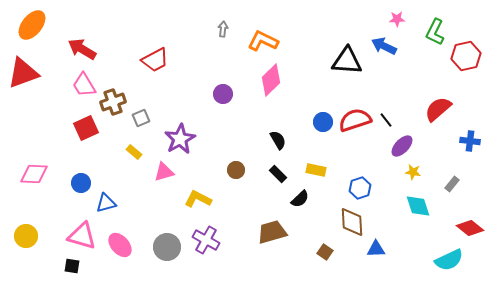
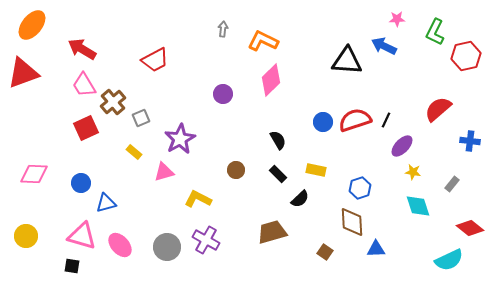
brown cross at (113, 102): rotated 20 degrees counterclockwise
black line at (386, 120): rotated 63 degrees clockwise
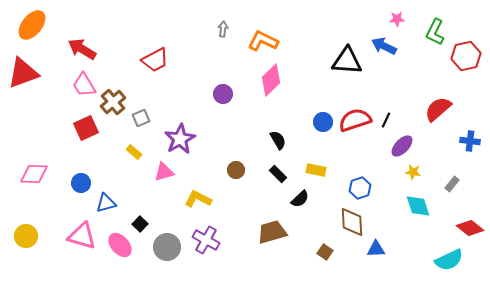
black square at (72, 266): moved 68 px right, 42 px up; rotated 35 degrees clockwise
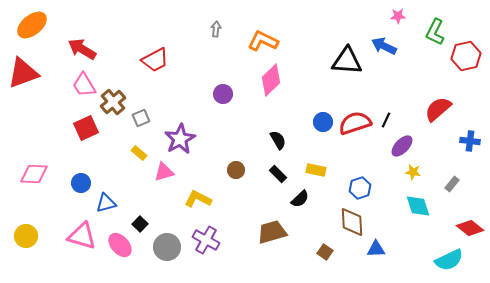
pink star at (397, 19): moved 1 px right, 3 px up
orange ellipse at (32, 25): rotated 12 degrees clockwise
gray arrow at (223, 29): moved 7 px left
red semicircle at (355, 120): moved 3 px down
yellow rectangle at (134, 152): moved 5 px right, 1 px down
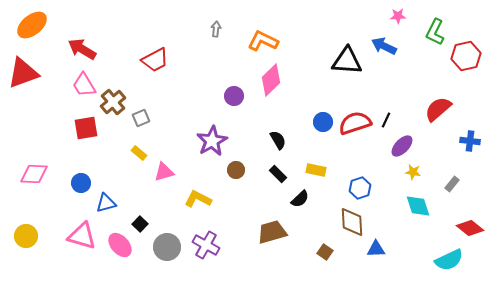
purple circle at (223, 94): moved 11 px right, 2 px down
red square at (86, 128): rotated 15 degrees clockwise
purple star at (180, 139): moved 32 px right, 2 px down
purple cross at (206, 240): moved 5 px down
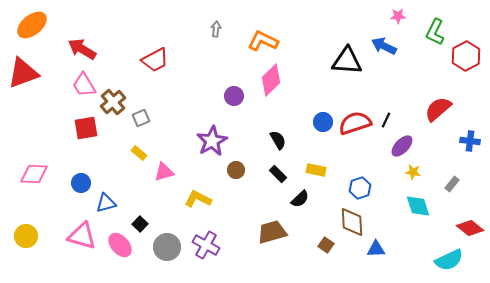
red hexagon at (466, 56): rotated 16 degrees counterclockwise
brown square at (325, 252): moved 1 px right, 7 px up
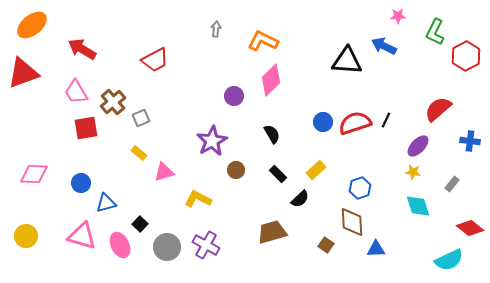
pink trapezoid at (84, 85): moved 8 px left, 7 px down
black semicircle at (278, 140): moved 6 px left, 6 px up
purple ellipse at (402, 146): moved 16 px right
yellow rectangle at (316, 170): rotated 54 degrees counterclockwise
pink ellipse at (120, 245): rotated 15 degrees clockwise
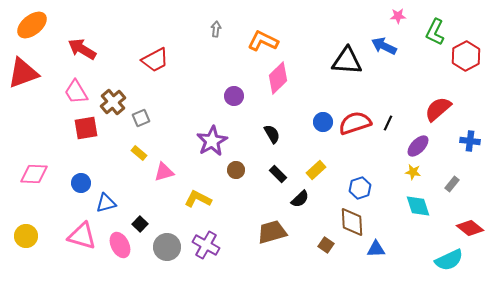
pink diamond at (271, 80): moved 7 px right, 2 px up
black line at (386, 120): moved 2 px right, 3 px down
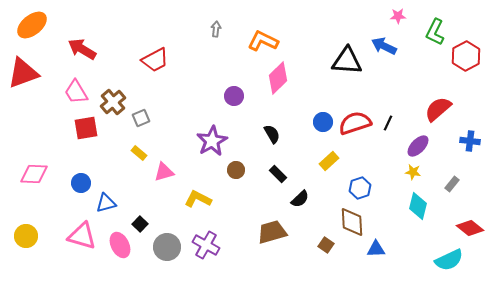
yellow rectangle at (316, 170): moved 13 px right, 9 px up
cyan diamond at (418, 206): rotated 32 degrees clockwise
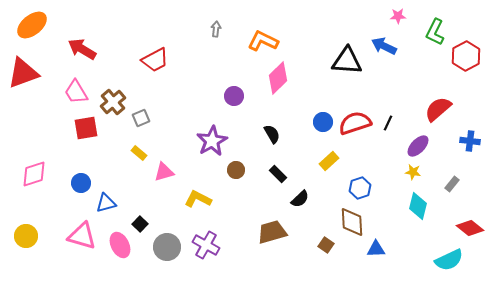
pink diamond at (34, 174): rotated 20 degrees counterclockwise
